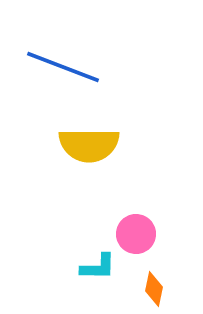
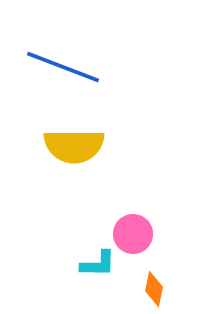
yellow semicircle: moved 15 px left, 1 px down
pink circle: moved 3 px left
cyan L-shape: moved 3 px up
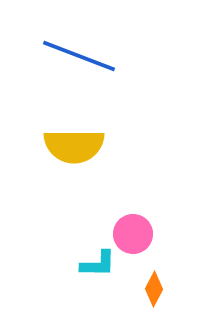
blue line: moved 16 px right, 11 px up
orange diamond: rotated 16 degrees clockwise
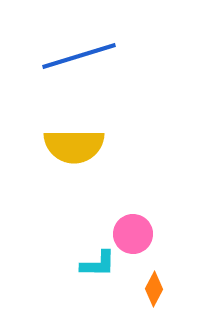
blue line: rotated 38 degrees counterclockwise
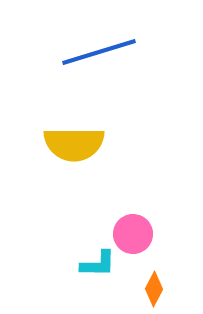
blue line: moved 20 px right, 4 px up
yellow semicircle: moved 2 px up
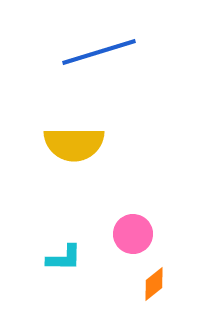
cyan L-shape: moved 34 px left, 6 px up
orange diamond: moved 5 px up; rotated 24 degrees clockwise
